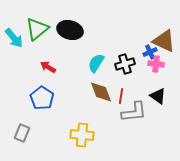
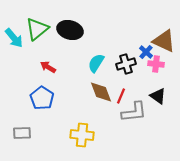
blue cross: moved 4 px left; rotated 24 degrees counterclockwise
black cross: moved 1 px right
red line: rotated 14 degrees clockwise
gray rectangle: rotated 66 degrees clockwise
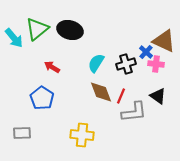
red arrow: moved 4 px right
